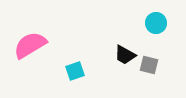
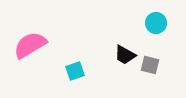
gray square: moved 1 px right
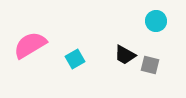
cyan circle: moved 2 px up
cyan square: moved 12 px up; rotated 12 degrees counterclockwise
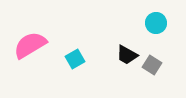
cyan circle: moved 2 px down
black trapezoid: moved 2 px right
gray square: moved 2 px right; rotated 18 degrees clockwise
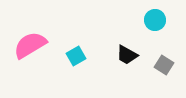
cyan circle: moved 1 px left, 3 px up
cyan square: moved 1 px right, 3 px up
gray square: moved 12 px right
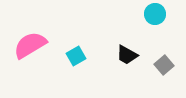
cyan circle: moved 6 px up
gray square: rotated 18 degrees clockwise
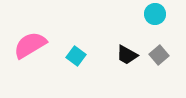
cyan square: rotated 24 degrees counterclockwise
gray square: moved 5 px left, 10 px up
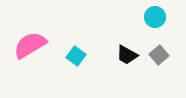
cyan circle: moved 3 px down
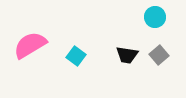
black trapezoid: rotated 20 degrees counterclockwise
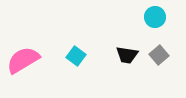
pink semicircle: moved 7 px left, 15 px down
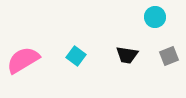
gray square: moved 10 px right, 1 px down; rotated 18 degrees clockwise
